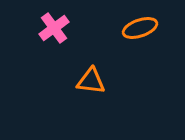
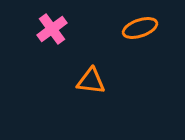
pink cross: moved 2 px left, 1 px down
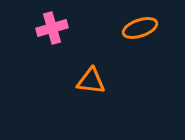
pink cross: moved 1 px up; rotated 20 degrees clockwise
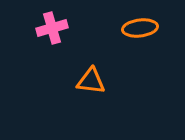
orange ellipse: rotated 12 degrees clockwise
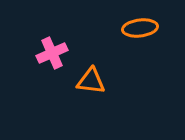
pink cross: moved 25 px down; rotated 8 degrees counterclockwise
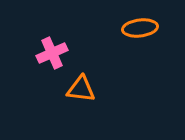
orange triangle: moved 10 px left, 8 px down
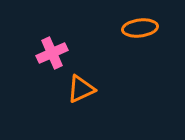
orange triangle: rotated 32 degrees counterclockwise
